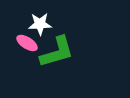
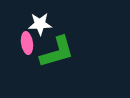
pink ellipse: rotated 50 degrees clockwise
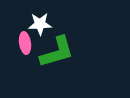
pink ellipse: moved 2 px left
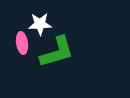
pink ellipse: moved 3 px left
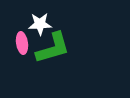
green L-shape: moved 4 px left, 4 px up
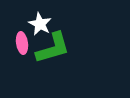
white star: rotated 30 degrees clockwise
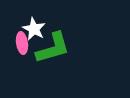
white star: moved 6 px left, 5 px down
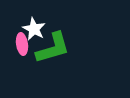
pink ellipse: moved 1 px down
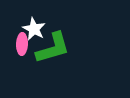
pink ellipse: rotated 10 degrees clockwise
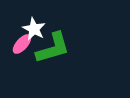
pink ellipse: rotated 40 degrees clockwise
